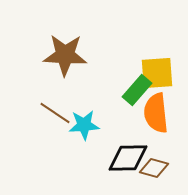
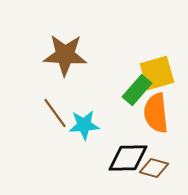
yellow square: rotated 12 degrees counterclockwise
brown line: rotated 20 degrees clockwise
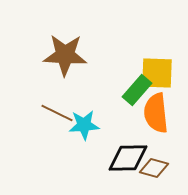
yellow square: rotated 18 degrees clockwise
brown line: moved 2 px right; rotated 28 degrees counterclockwise
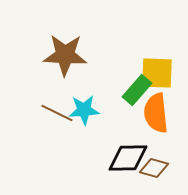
cyan star: moved 15 px up
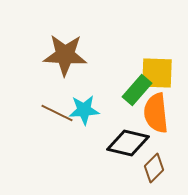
black diamond: moved 15 px up; rotated 15 degrees clockwise
brown diamond: rotated 60 degrees counterclockwise
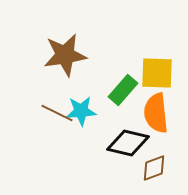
brown star: rotated 12 degrees counterclockwise
green rectangle: moved 14 px left
cyan star: moved 3 px left, 1 px down
brown diamond: rotated 24 degrees clockwise
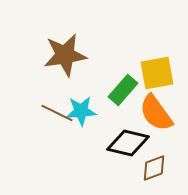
yellow square: rotated 12 degrees counterclockwise
orange semicircle: rotated 30 degrees counterclockwise
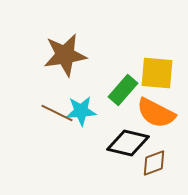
yellow square: rotated 15 degrees clockwise
orange semicircle: rotated 27 degrees counterclockwise
brown diamond: moved 5 px up
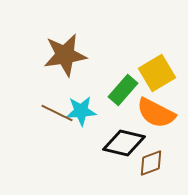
yellow square: rotated 36 degrees counterclockwise
black diamond: moved 4 px left
brown diamond: moved 3 px left
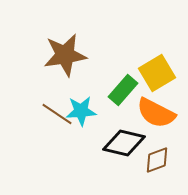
brown line: moved 1 px down; rotated 8 degrees clockwise
brown diamond: moved 6 px right, 3 px up
